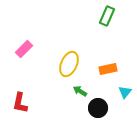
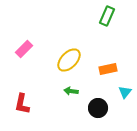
yellow ellipse: moved 4 px up; rotated 20 degrees clockwise
green arrow: moved 9 px left; rotated 24 degrees counterclockwise
red L-shape: moved 2 px right, 1 px down
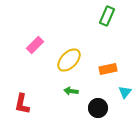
pink rectangle: moved 11 px right, 4 px up
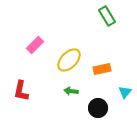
green rectangle: rotated 54 degrees counterclockwise
orange rectangle: moved 6 px left
red L-shape: moved 1 px left, 13 px up
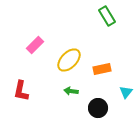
cyan triangle: moved 1 px right
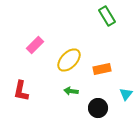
cyan triangle: moved 2 px down
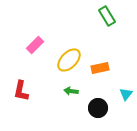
orange rectangle: moved 2 px left, 1 px up
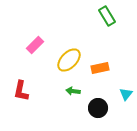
green arrow: moved 2 px right
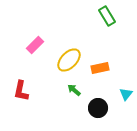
green arrow: moved 1 px right, 1 px up; rotated 32 degrees clockwise
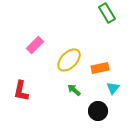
green rectangle: moved 3 px up
cyan triangle: moved 13 px left, 6 px up
black circle: moved 3 px down
